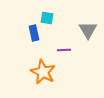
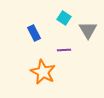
cyan square: moved 17 px right; rotated 24 degrees clockwise
blue rectangle: rotated 14 degrees counterclockwise
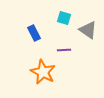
cyan square: rotated 16 degrees counterclockwise
gray triangle: rotated 24 degrees counterclockwise
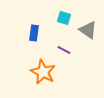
blue rectangle: rotated 35 degrees clockwise
purple line: rotated 32 degrees clockwise
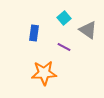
cyan square: rotated 32 degrees clockwise
purple line: moved 3 px up
orange star: moved 1 px right, 1 px down; rotated 30 degrees counterclockwise
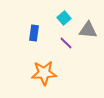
gray triangle: rotated 30 degrees counterclockwise
purple line: moved 2 px right, 4 px up; rotated 16 degrees clockwise
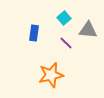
orange star: moved 7 px right, 2 px down; rotated 10 degrees counterclockwise
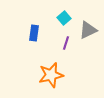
gray triangle: rotated 30 degrees counterclockwise
purple line: rotated 64 degrees clockwise
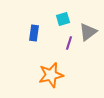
cyan square: moved 1 px left, 1 px down; rotated 24 degrees clockwise
gray triangle: moved 2 px down; rotated 12 degrees counterclockwise
purple line: moved 3 px right
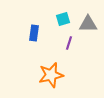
gray triangle: moved 8 px up; rotated 36 degrees clockwise
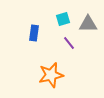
purple line: rotated 56 degrees counterclockwise
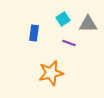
cyan square: rotated 16 degrees counterclockwise
purple line: rotated 32 degrees counterclockwise
orange star: moved 2 px up
